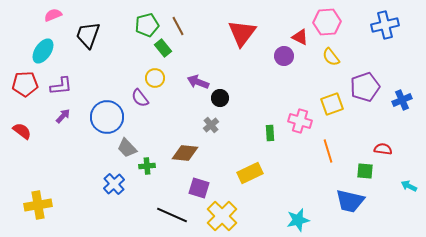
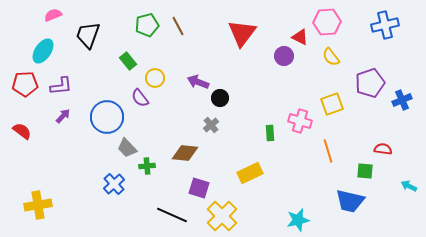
green rectangle at (163, 48): moved 35 px left, 13 px down
purple pentagon at (365, 87): moved 5 px right, 4 px up
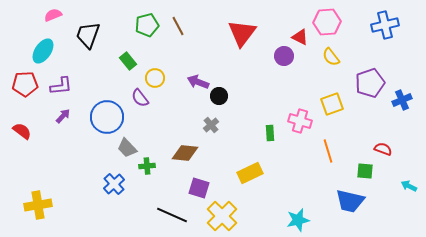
black circle at (220, 98): moved 1 px left, 2 px up
red semicircle at (383, 149): rotated 12 degrees clockwise
